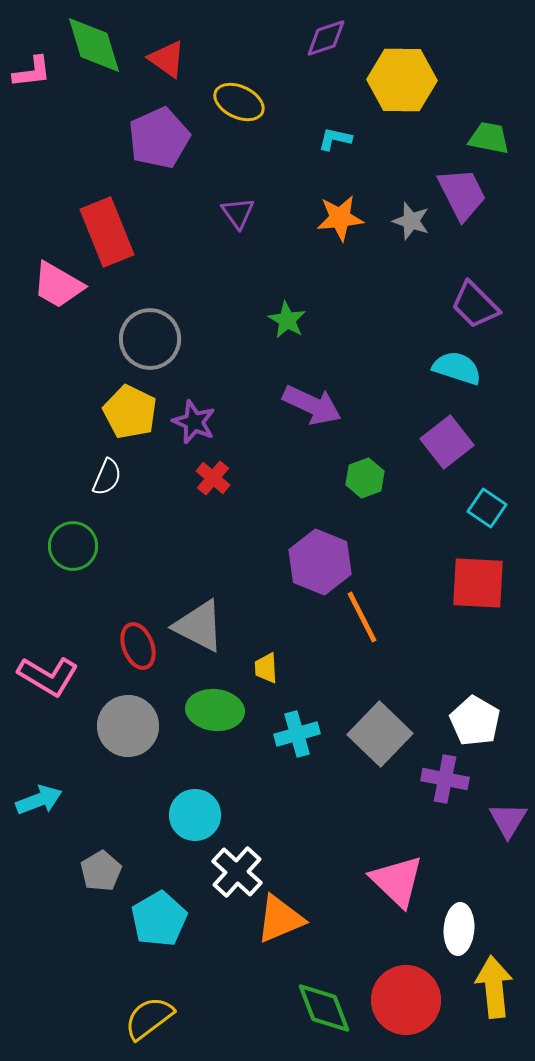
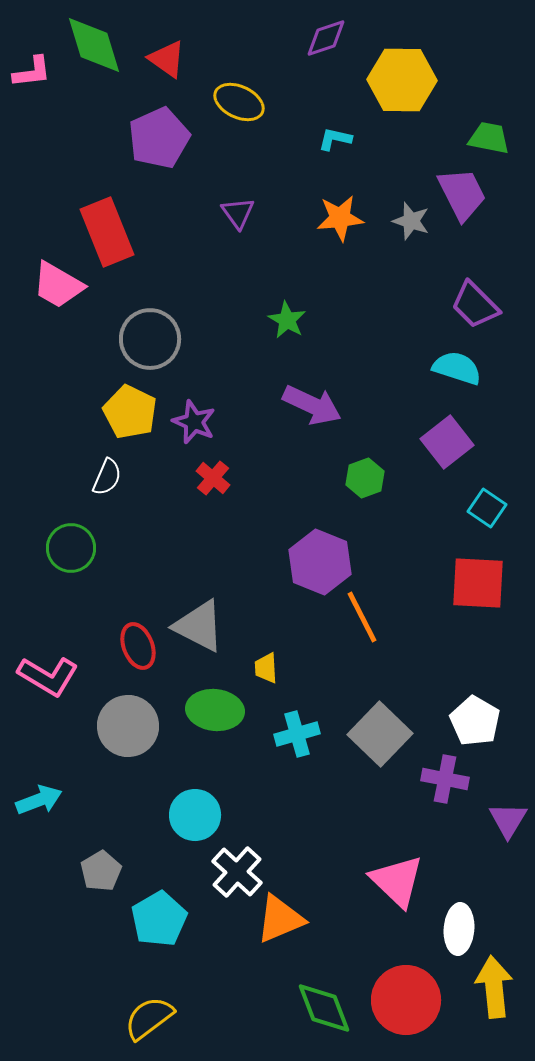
green circle at (73, 546): moved 2 px left, 2 px down
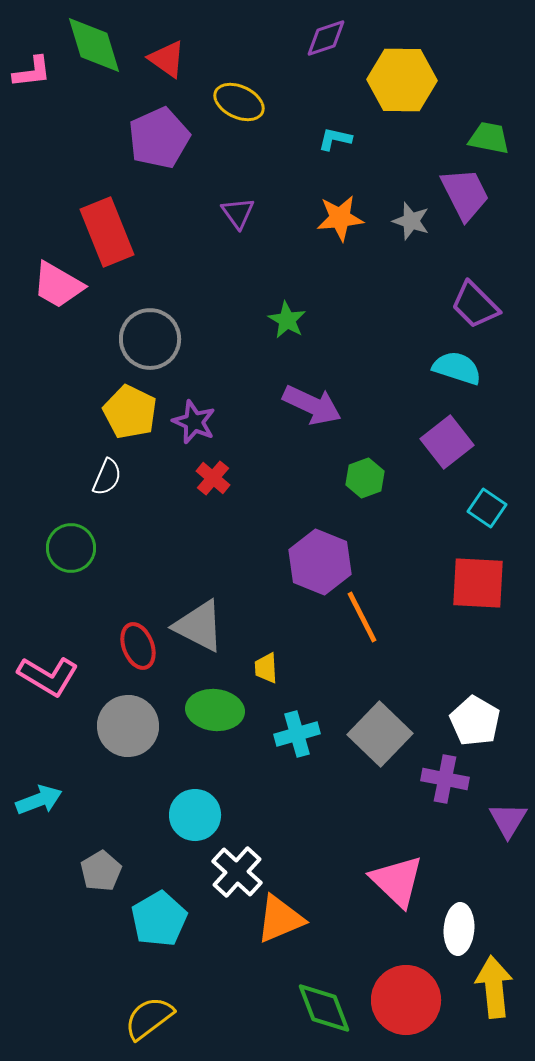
purple trapezoid at (462, 194): moved 3 px right
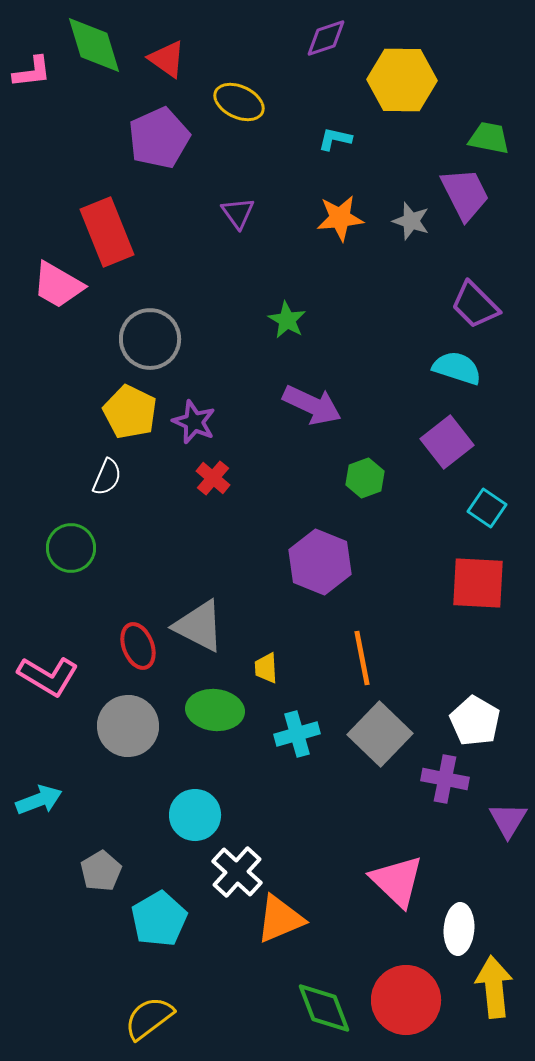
orange line at (362, 617): moved 41 px down; rotated 16 degrees clockwise
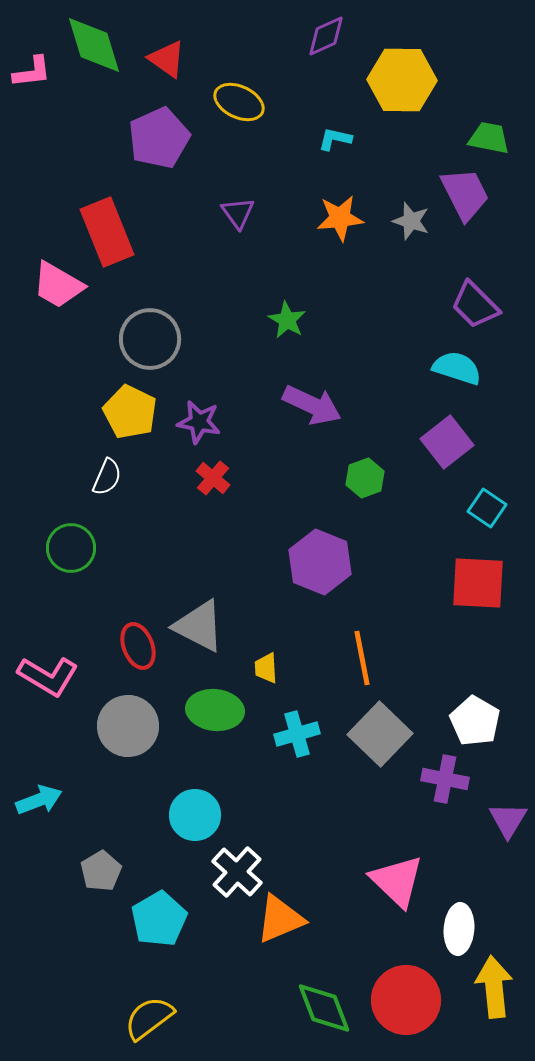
purple diamond at (326, 38): moved 2 px up; rotated 6 degrees counterclockwise
purple star at (194, 422): moved 5 px right; rotated 12 degrees counterclockwise
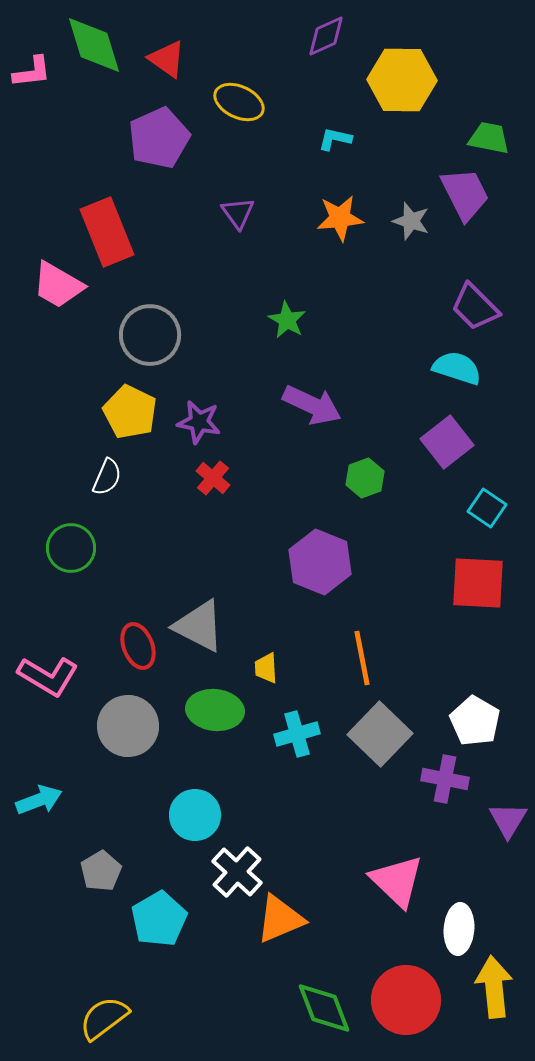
purple trapezoid at (475, 305): moved 2 px down
gray circle at (150, 339): moved 4 px up
yellow semicircle at (149, 1018): moved 45 px left
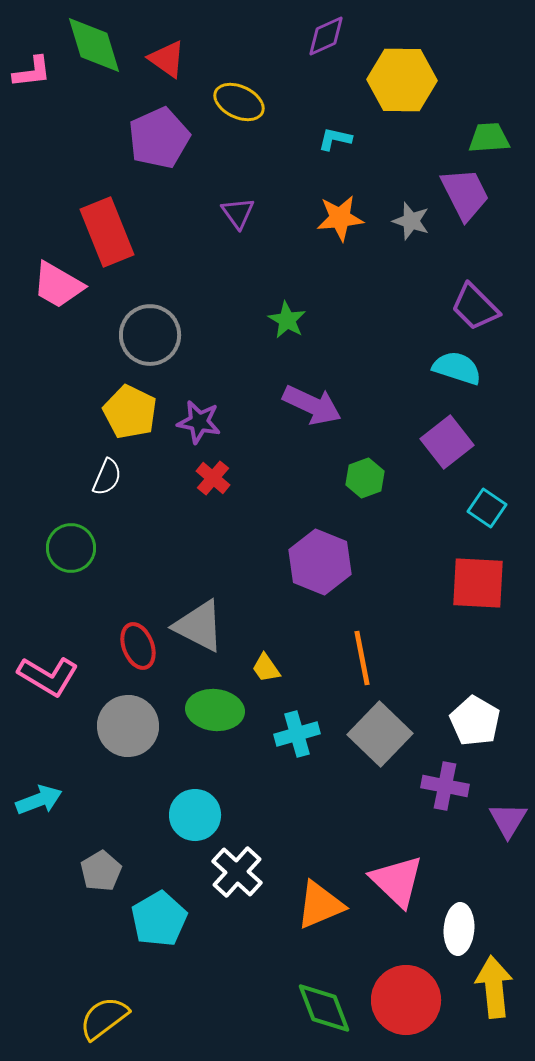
green trapezoid at (489, 138): rotated 15 degrees counterclockwise
yellow trapezoid at (266, 668): rotated 32 degrees counterclockwise
purple cross at (445, 779): moved 7 px down
orange triangle at (280, 919): moved 40 px right, 14 px up
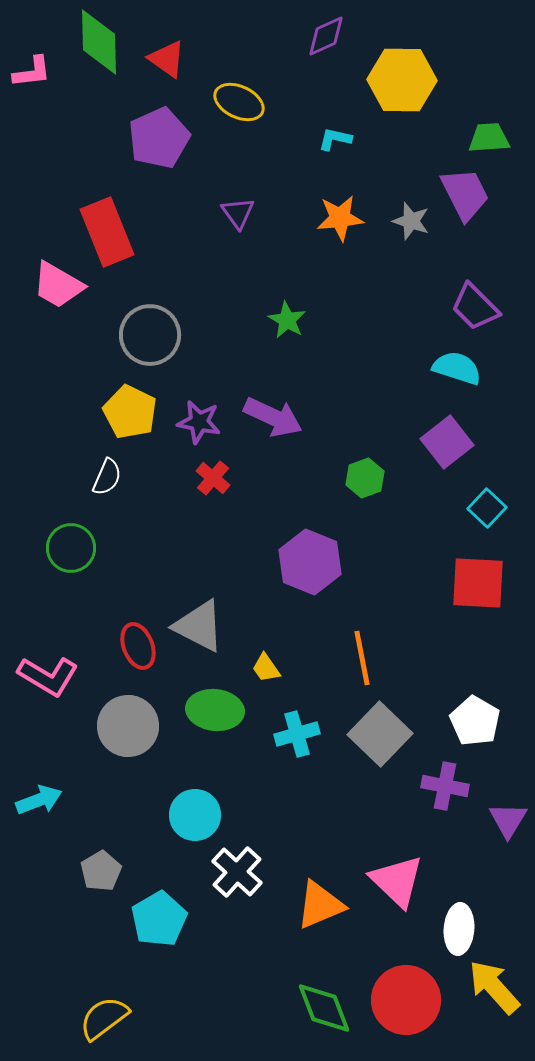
green diamond at (94, 45): moved 5 px right, 3 px up; rotated 16 degrees clockwise
purple arrow at (312, 405): moved 39 px left, 12 px down
cyan square at (487, 508): rotated 9 degrees clockwise
purple hexagon at (320, 562): moved 10 px left
yellow arrow at (494, 987): rotated 36 degrees counterclockwise
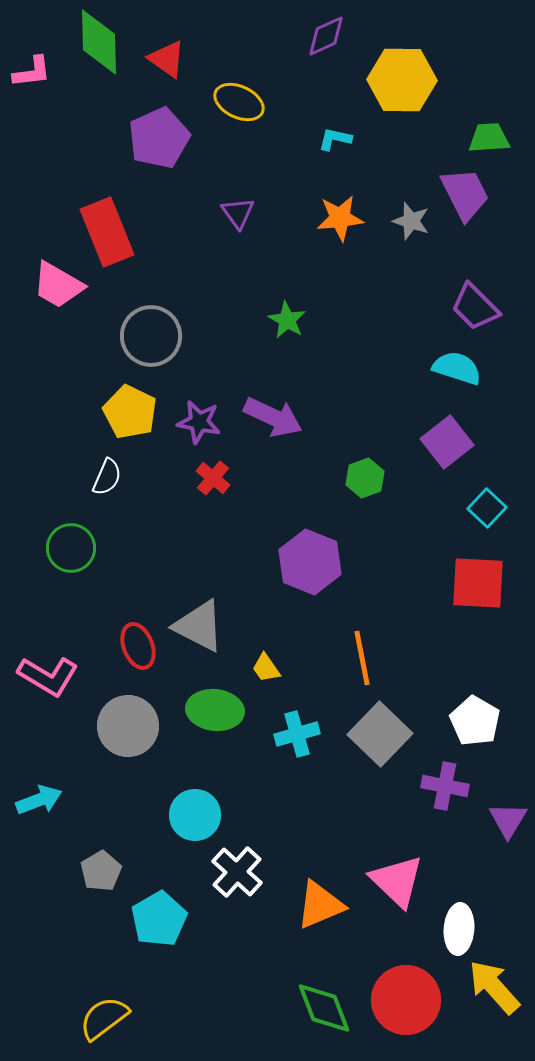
gray circle at (150, 335): moved 1 px right, 1 px down
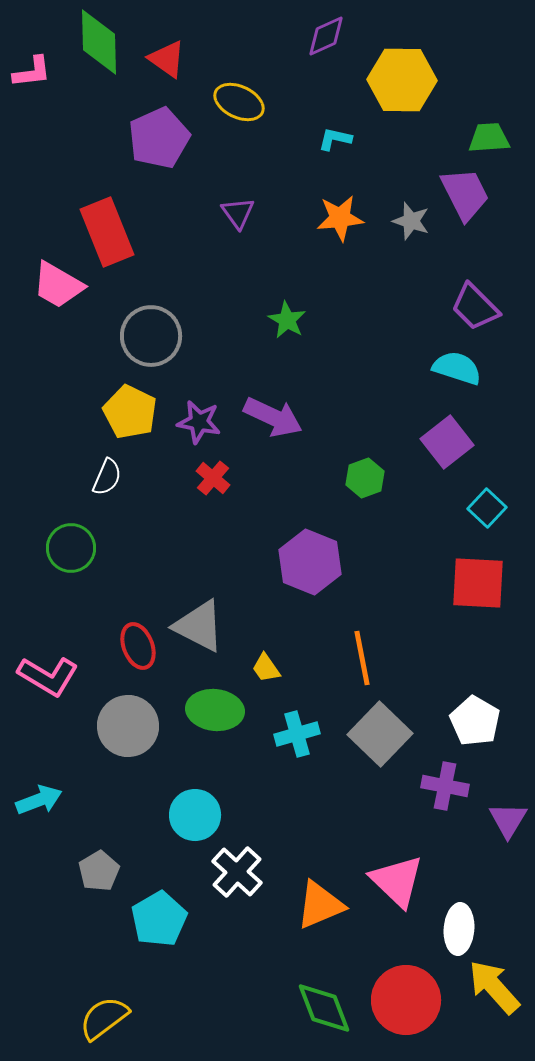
gray pentagon at (101, 871): moved 2 px left
